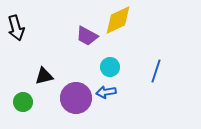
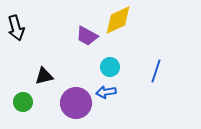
purple circle: moved 5 px down
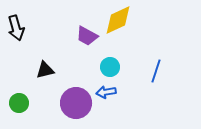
black triangle: moved 1 px right, 6 px up
green circle: moved 4 px left, 1 px down
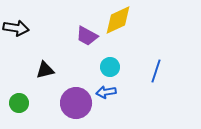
black arrow: rotated 65 degrees counterclockwise
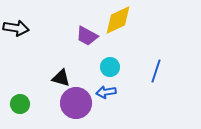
black triangle: moved 16 px right, 8 px down; rotated 30 degrees clockwise
green circle: moved 1 px right, 1 px down
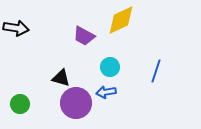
yellow diamond: moved 3 px right
purple trapezoid: moved 3 px left
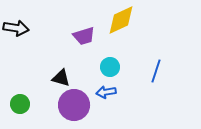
purple trapezoid: rotated 45 degrees counterclockwise
purple circle: moved 2 px left, 2 px down
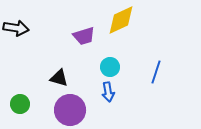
blue line: moved 1 px down
black triangle: moved 2 px left
blue arrow: moved 2 px right; rotated 90 degrees counterclockwise
purple circle: moved 4 px left, 5 px down
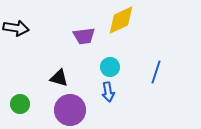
purple trapezoid: rotated 10 degrees clockwise
